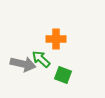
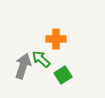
gray arrow: moved 2 px down; rotated 85 degrees counterclockwise
green square: rotated 36 degrees clockwise
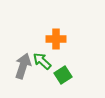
green arrow: moved 1 px right, 2 px down
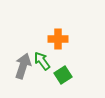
orange cross: moved 2 px right
green arrow: rotated 12 degrees clockwise
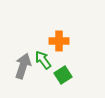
orange cross: moved 1 px right, 2 px down
green arrow: moved 1 px right, 1 px up
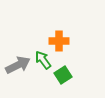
gray arrow: moved 5 px left, 1 px up; rotated 45 degrees clockwise
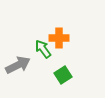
orange cross: moved 3 px up
green arrow: moved 11 px up
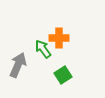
gray arrow: rotated 40 degrees counterclockwise
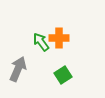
green arrow: moved 2 px left, 7 px up
gray arrow: moved 4 px down
